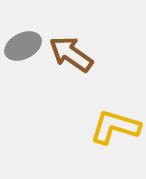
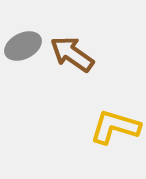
brown arrow: moved 1 px right
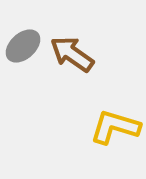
gray ellipse: rotated 15 degrees counterclockwise
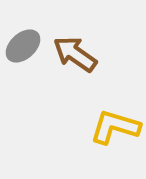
brown arrow: moved 3 px right
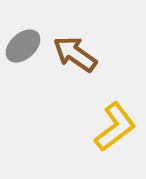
yellow L-shape: rotated 126 degrees clockwise
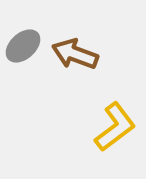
brown arrow: rotated 15 degrees counterclockwise
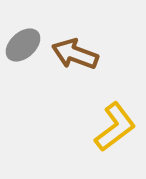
gray ellipse: moved 1 px up
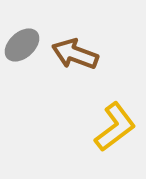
gray ellipse: moved 1 px left
